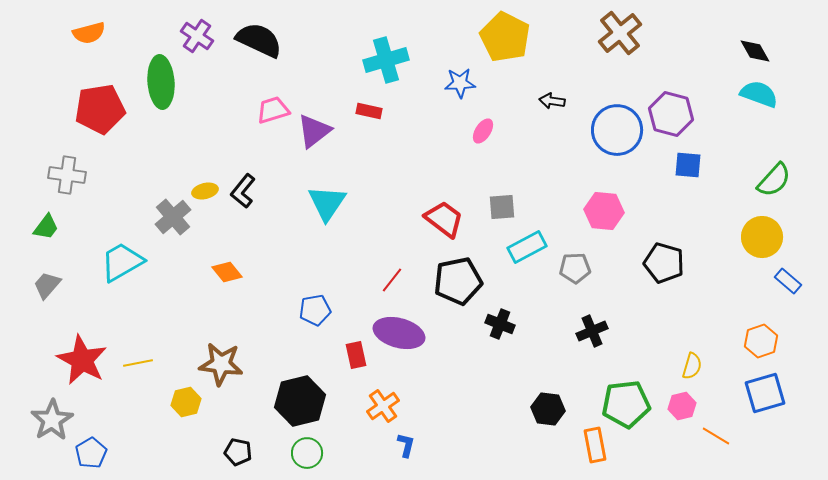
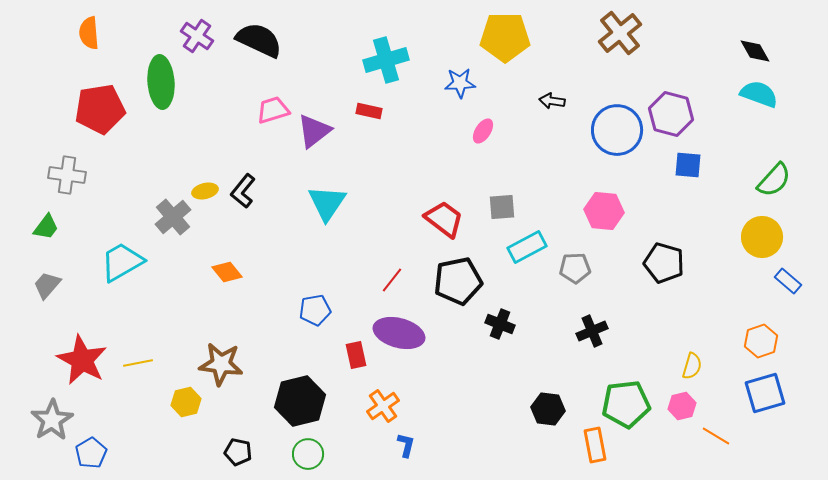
orange semicircle at (89, 33): rotated 100 degrees clockwise
yellow pentagon at (505, 37): rotated 27 degrees counterclockwise
green circle at (307, 453): moved 1 px right, 1 px down
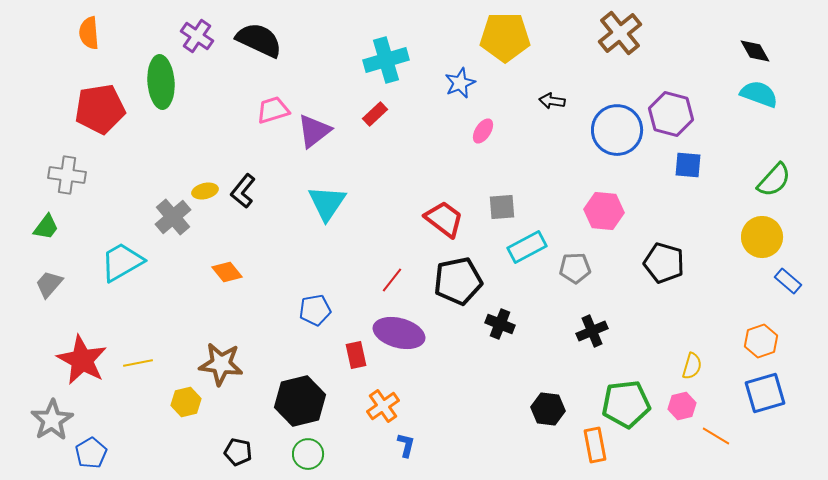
blue star at (460, 83): rotated 20 degrees counterclockwise
red rectangle at (369, 111): moved 6 px right, 3 px down; rotated 55 degrees counterclockwise
gray trapezoid at (47, 285): moved 2 px right, 1 px up
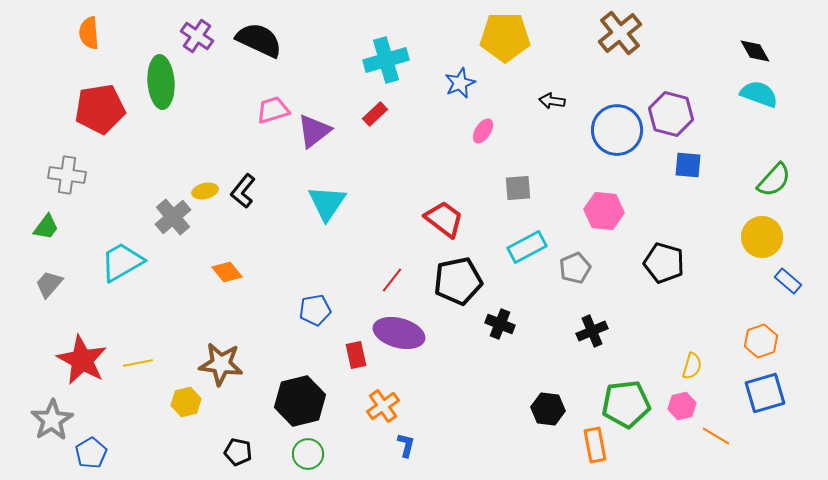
gray square at (502, 207): moved 16 px right, 19 px up
gray pentagon at (575, 268): rotated 20 degrees counterclockwise
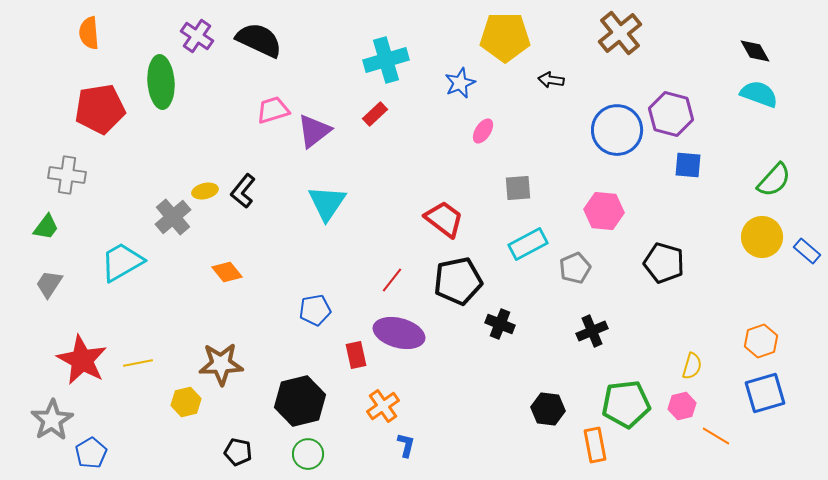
black arrow at (552, 101): moved 1 px left, 21 px up
cyan rectangle at (527, 247): moved 1 px right, 3 px up
blue rectangle at (788, 281): moved 19 px right, 30 px up
gray trapezoid at (49, 284): rotated 8 degrees counterclockwise
brown star at (221, 364): rotated 9 degrees counterclockwise
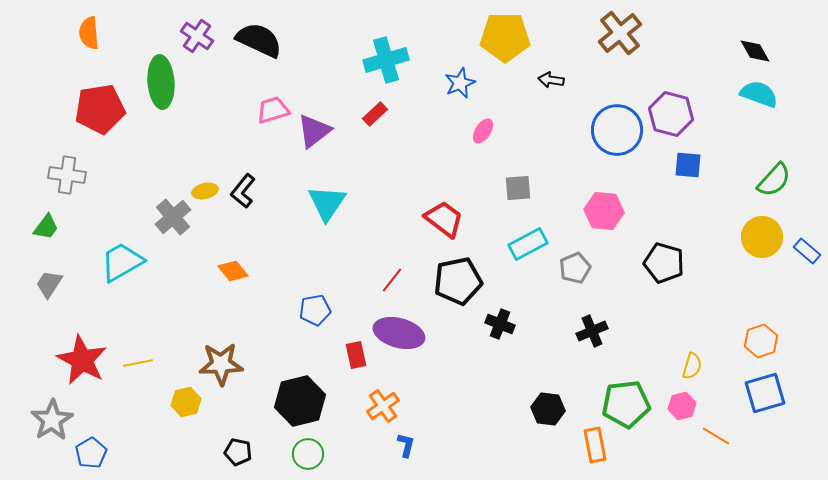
orange diamond at (227, 272): moved 6 px right, 1 px up
